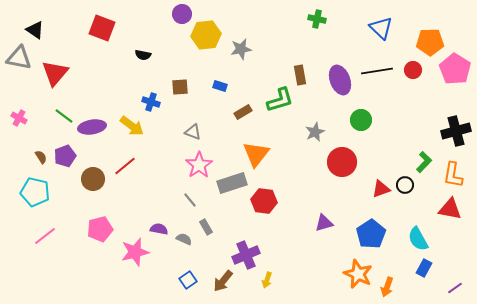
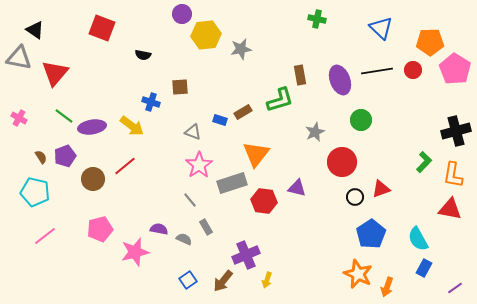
blue rectangle at (220, 86): moved 34 px down
black circle at (405, 185): moved 50 px left, 12 px down
purple triangle at (324, 223): moved 27 px left, 35 px up; rotated 30 degrees clockwise
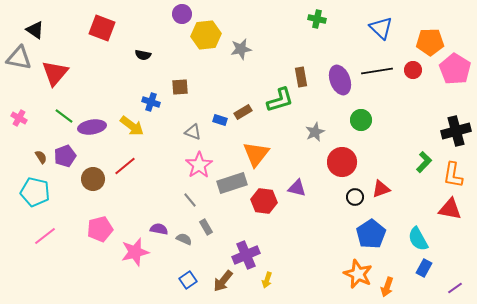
brown rectangle at (300, 75): moved 1 px right, 2 px down
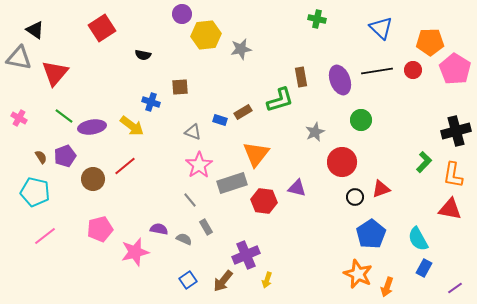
red square at (102, 28): rotated 36 degrees clockwise
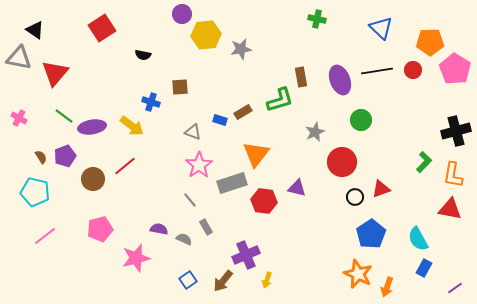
pink star at (135, 252): moved 1 px right, 6 px down
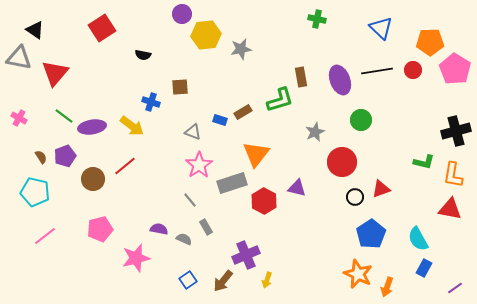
green L-shape at (424, 162): rotated 60 degrees clockwise
red hexagon at (264, 201): rotated 20 degrees clockwise
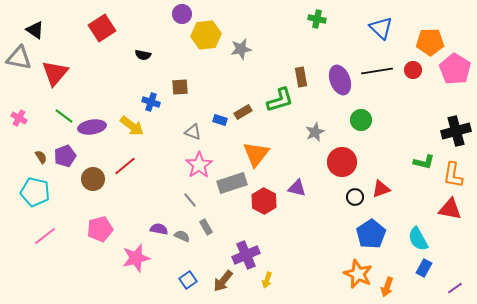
gray semicircle at (184, 239): moved 2 px left, 3 px up
